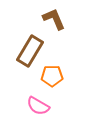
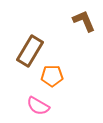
brown L-shape: moved 30 px right, 2 px down
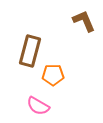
brown rectangle: rotated 16 degrees counterclockwise
orange pentagon: moved 1 px right, 1 px up
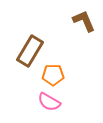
brown rectangle: rotated 16 degrees clockwise
pink semicircle: moved 11 px right, 4 px up
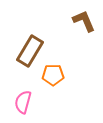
pink semicircle: moved 26 px left; rotated 75 degrees clockwise
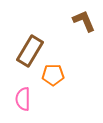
pink semicircle: moved 3 px up; rotated 15 degrees counterclockwise
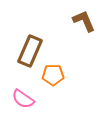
brown rectangle: rotated 8 degrees counterclockwise
pink semicircle: rotated 55 degrees counterclockwise
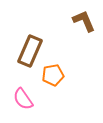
orange pentagon: rotated 10 degrees counterclockwise
pink semicircle: rotated 20 degrees clockwise
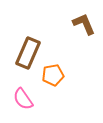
brown L-shape: moved 3 px down
brown rectangle: moved 2 px left, 2 px down
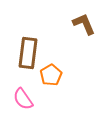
brown rectangle: rotated 16 degrees counterclockwise
orange pentagon: moved 2 px left; rotated 20 degrees counterclockwise
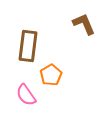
brown rectangle: moved 7 px up
pink semicircle: moved 3 px right, 4 px up
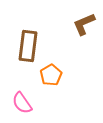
brown L-shape: rotated 90 degrees counterclockwise
pink semicircle: moved 4 px left, 8 px down
